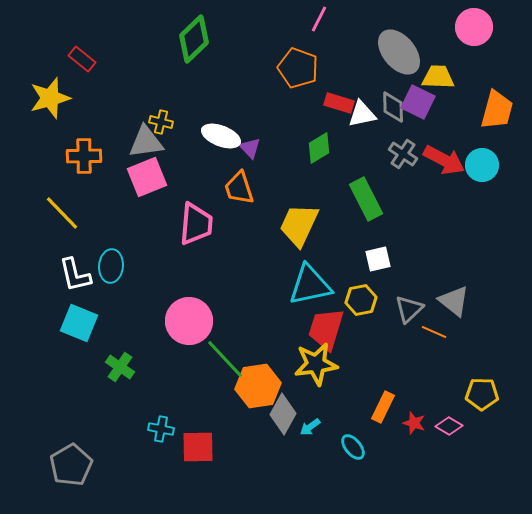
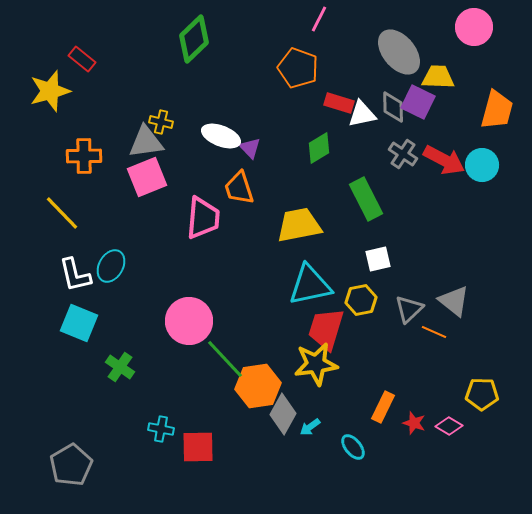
yellow star at (50, 98): moved 7 px up
pink trapezoid at (196, 224): moved 7 px right, 6 px up
yellow trapezoid at (299, 225): rotated 54 degrees clockwise
cyan ellipse at (111, 266): rotated 24 degrees clockwise
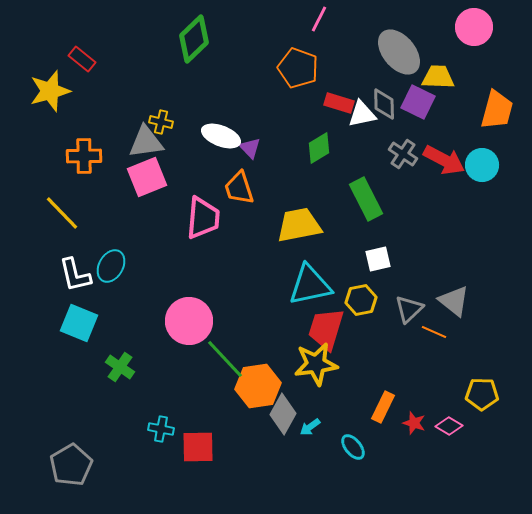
gray diamond at (393, 107): moved 9 px left, 3 px up
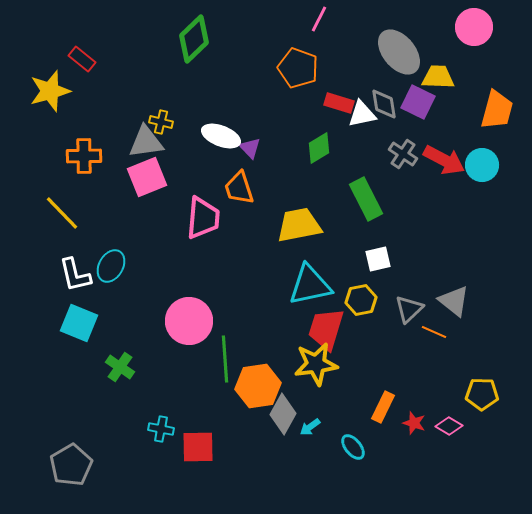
gray diamond at (384, 104): rotated 8 degrees counterclockwise
green line at (225, 359): rotated 39 degrees clockwise
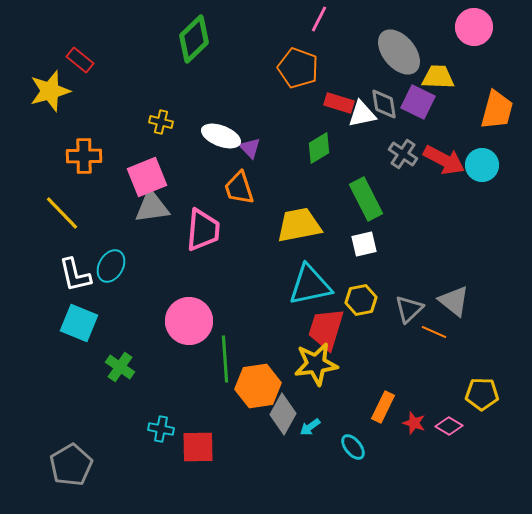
red rectangle at (82, 59): moved 2 px left, 1 px down
gray triangle at (146, 142): moved 6 px right, 65 px down
pink trapezoid at (203, 218): moved 12 px down
white square at (378, 259): moved 14 px left, 15 px up
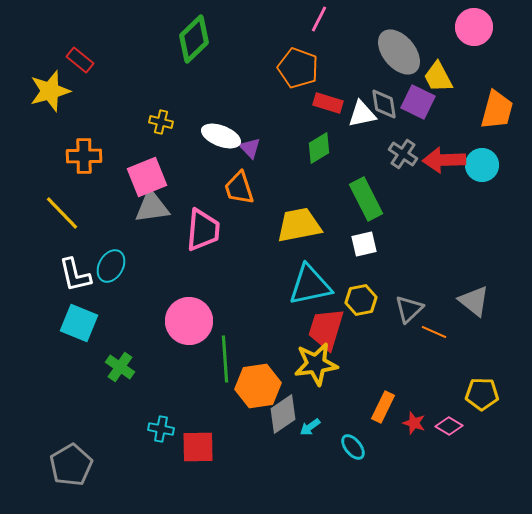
yellow trapezoid at (438, 77): rotated 120 degrees counterclockwise
red rectangle at (339, 103): moved 11 px left
red arrow at (444, 160): rotated 150 degrees clockwise
gray triangle at (454, 301): moved 20 px right
gray diamond at (283, 414): rotated 27 degrees clockwise
